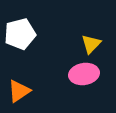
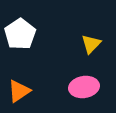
white pentagon: rotated 20 degrees counterclockwise
pink ellipse: moved 13 px down
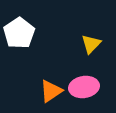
white pentagon: moved 1 px left, 1 px up
orange triangle: moved 32 px right
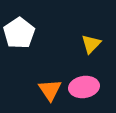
orange triangle: moved 1 px left, 1 px up; rotated 30 degrees counterclockwise
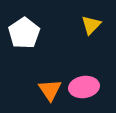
white pentagon: moved 5 px right
yellow triangle: moved 19 px up
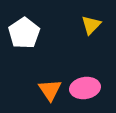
pink ellipse: moved 1 px right, 1 px down
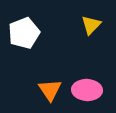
white pentagon: rotated 12 degrees clockwise
pink ellipse: moved 2 px right, 2 px down; rotated 12 degrees clockwise
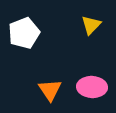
pink ellipse: moved 5 px right, 3 px up
